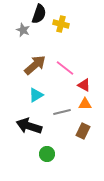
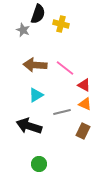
black semicircle: moved 1 px left
brown arrow: rotated 135 degrees counterclockwise
orange triangle: rotated 24 degrees clockwise
green circle: moved 8 px left, 10 px down
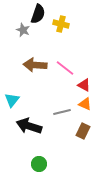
cyan triangle: moved 24 px left, 5 px down; rotated 21 degrees counterclockwise
